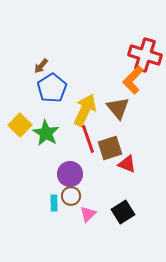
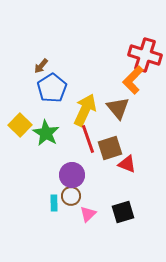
purple circle: moved 2 px right, 1 px down
black square: rotated 15 degrees clockwise
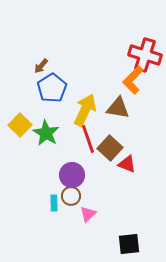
brown triangle: rotated 40 degrees counterclockwise
brown square: rotated 30 degrees counterclockwise
black square: moved 6 px right, 32 px down; rotated 10 degrees clockwise
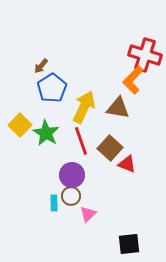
yellow arrow: moved 1 px left, 3 px up
red line: moved 7 px left, 2 px down
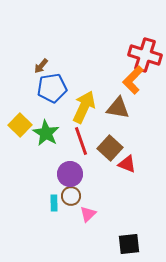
blue pentagon: rotated 24 degrees clockwise
purple circle: moved 2 px left, 1 px up
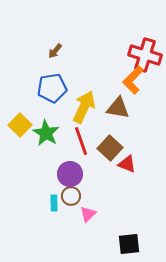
brown arrow: moved 14 px right, 15 px up
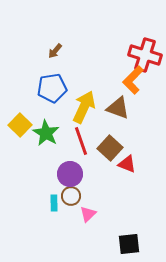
brown triangle: rotated 10 degrees clockwise
